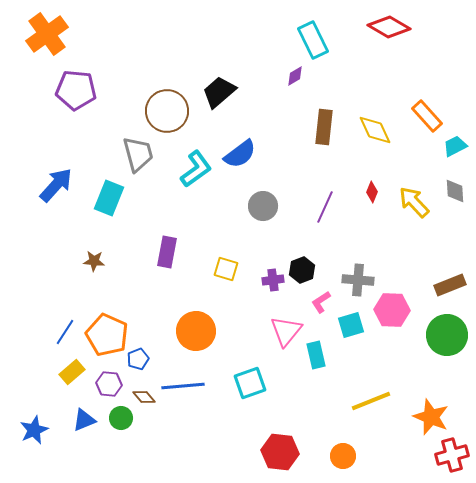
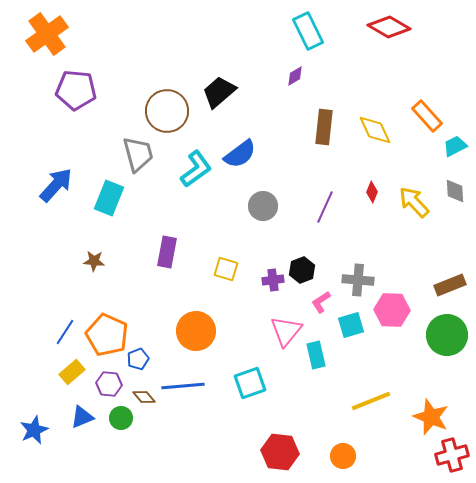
cyan rectangle at (313, 40): moved 5 px left, 9 px up
blue triangle at (84, 420): moved 2 px left, 3 px up
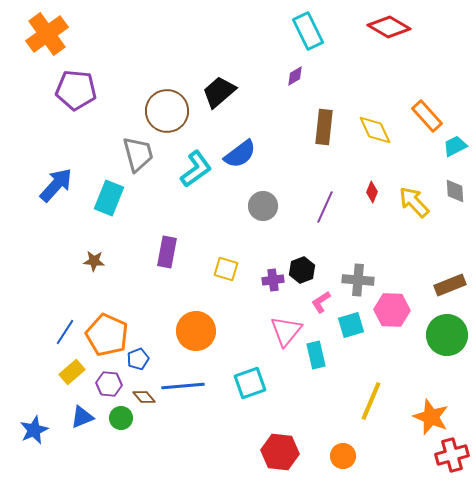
yellow line at (371, 401): rotated 45 degrees counterclockwise
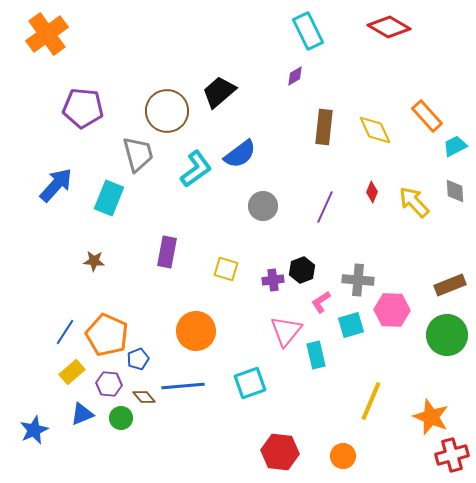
purple pentagon at (76, 90): moved 7 px right, 18 px down
blue triangle at (82, 417): moved 3 px up
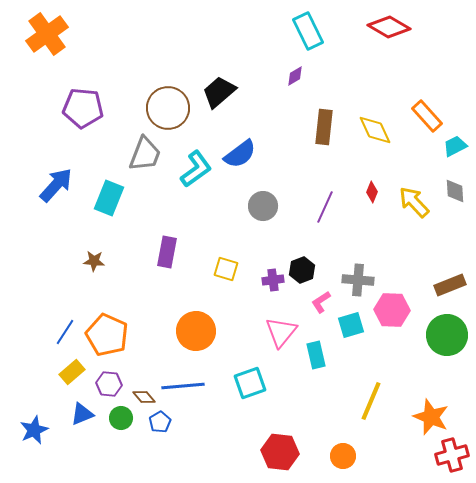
brown circle at (167, 111): moved 1 px right, 3 px up
gray trapezoid at (138, 154): moved 7 px right; rotated 36 degrees clockwise
pink triangle at (286, 331): moved 5 px left, 1 px down
blue pentagon at (138, 359): moved 22 px right, 63 px down; rotated 10 degrees counterclockwise
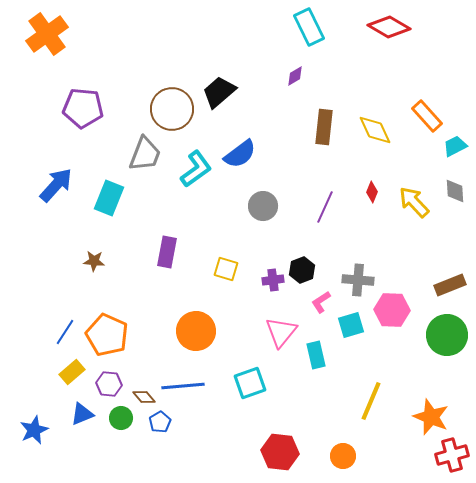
cyan rectangle at (308, 31): moved 1 px right, 4 px up
brown circle at (168, 108): moved 4 px right, 1 px down
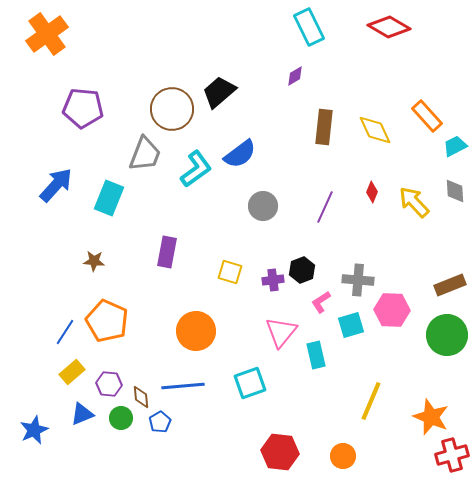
yellow square at (226, 269): moved 4 px right, 3 px down
orange pentagon at (107, 335): moved 14 px up
brown diamond at (144, 397): moved 3 px left; rotated 35 degrees clockwise
